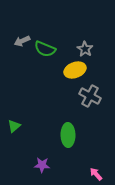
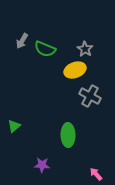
gray arrow: rotated 35 degrees counterclockwise
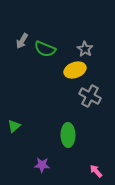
pink arrow: moved 3 px up
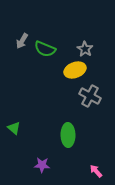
green triangle: moved 2 px down; rotated 40 degrees counterclockwise
